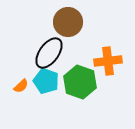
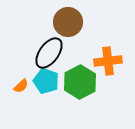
green hexagon: rotated 12 degrees clockwise
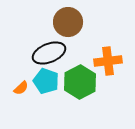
black ellipse: rotated 32 degrees clockwise
orange semicircle: moved 2 px down
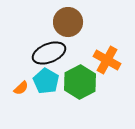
orange cross: moved 1 px left, 1 px up; rotated 36 degrees clockwise
cyan pentagon: rotated 10 degrees clockwise
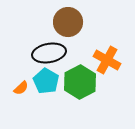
black ellipse: rotated 12 degrees clockwise
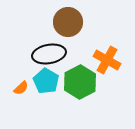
black ellipse: moved 1 px down
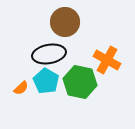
brown circle: moved 3 px left
green hexagon: rotated 20 degrees counterclockwise
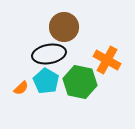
brown circle: moved 1 px left, 5 px down
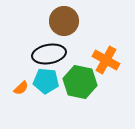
brown circle: moved 6 px up
orange cross: moved 1 px left
cyan pentagon: rotated 25 degrees counterclockwise
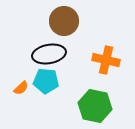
orange cross: rotated 16 degrees counterclockwise
green hexagon: moved 15 px right, 24 px down
